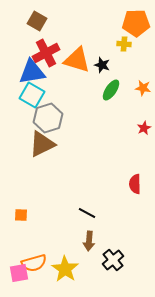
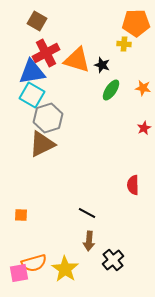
red semicircle: moved 2 px left, 1 px down
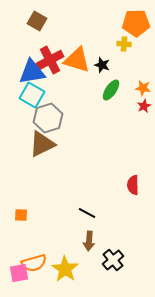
red cross: moved 4 px right, 7 px down
red star: moved 22 px up
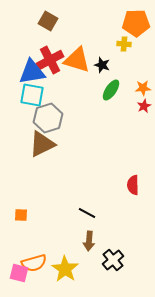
brown square: moved 11 px right
orange star: rotated 14 degrees counterclockwise
cyan square: rotated 20 degrees counterclockwise
pink square: rotated 24 degrees clockwise
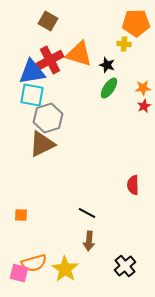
orange triangle: moved 2 px right, 6 px up
black star: moved 5 px right
green ellipse: moved 2 px left, 2 px up
black cross: moved 12 px right, 6 px down
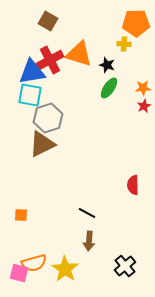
cyan square: moved 2 px left
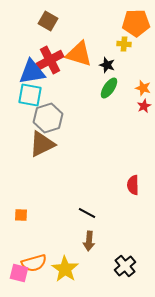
orange star: rotated 21 degrees clockwise
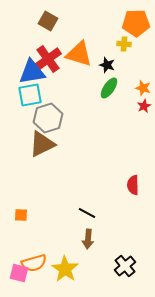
red cross: moved 2 px left, 1 px up; rotated 8 degrees counterclockwise
cyan square: rotated 20 degrees counterclockwise
brown arrow: moved 1 px left, 2 px up
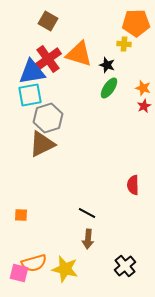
yellow star: rotated 20 degrees counterclockwise
